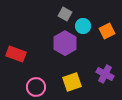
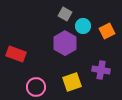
purple cross: moved 4 px left, 4 px up; rotated 18 degrees counterclockwise
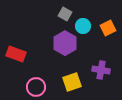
orange square: moved 1 px right, 3 px up
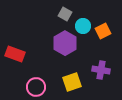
orange square: moved 5 px left, 3 px down
red rectangle: moved 1 px left
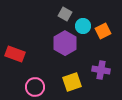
pink circle: moved 1 px left
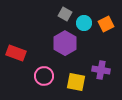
cyan circle: moved 1 px right, 3 px up
orange square: moved 3 px right, 7 px up
red rectangle: moved 1 px right, 1 px up
yellow square: moved 4 px right; rotated 30 degrees clockwise
pink circle: moved 9 px right, 11 px up
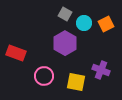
purple cross: rotated 12 degrees clockwise
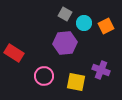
orange square: moved 2 px down
purple hexagon: rotated 25 degrees clockwise
red rectangle: moved 2 px left; rotated 12 degrees clockwise
